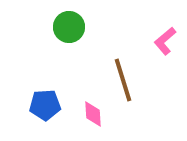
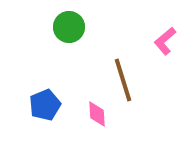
blue pentagon: rotated 20 degrees counterclockwise
pink diamond: moved 4 px right
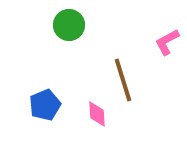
green circle: moved 2 px up
pink L-shape: moved 2 px right, 1 px down; rotated 12 degrees clockwise
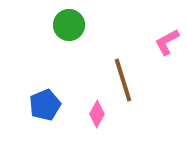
pink diamond: rotated 32 degrees clockwise
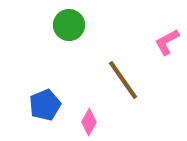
brown line: rotated 18 degrees counterclockwise
pink diamond: moved 8 px left, 8 px down
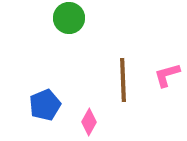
green circle: moved 7 px up
pink L-shape: moved 33 px down; rotated 12 degrees clockwise
brown line: rotated 33 degrees clockwise
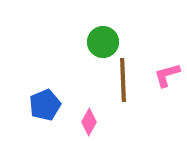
green circle: moved 34 px right, 24 px down
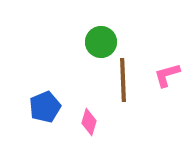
green circle: moved 2 px left
blue pentagon: moved 2 px down
pink diamond: rotated 12 degrees counterclockwise
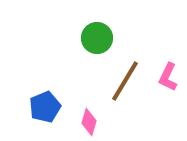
green circle: moved 4 px left, 4 px up
pink L-shape: moved 1 px right, 2 px down; rotated 48 degrees counterclockwise
brown line: moved 2 px right, 1 px down; rotated 33 degrees clockwise
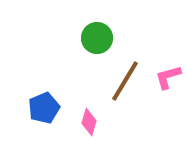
pink L-shape: rotated 48 degrees clockwise
blue pentagon: moved 1 px left, 1 px down
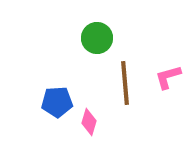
brown line: moved 2 px down; rotated 36 degrees counterclockwise
blue pentagon: moved 13 px right, 6 px up; rotated 20 degrees clockwise
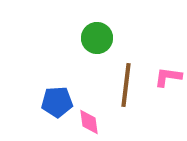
pink L-shape: rotated 24 degrees clockwise
brown line: moved 1 px right, 2 px down; rotated 12 degrees clockwise
pink diamond: rotated 24 degrees counterclockwise
